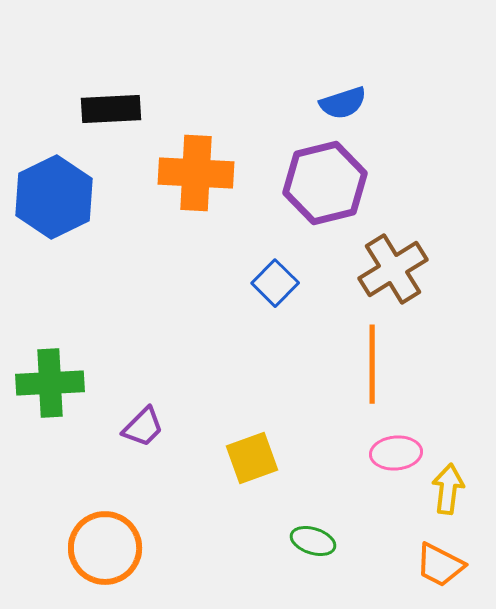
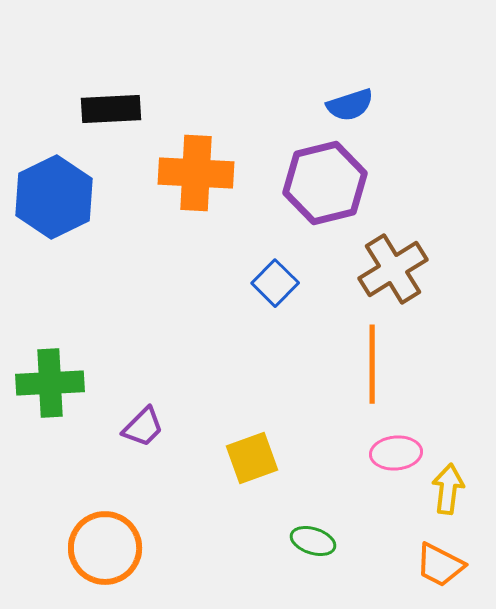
blue semicircle: moved 7 px right, 2 px down
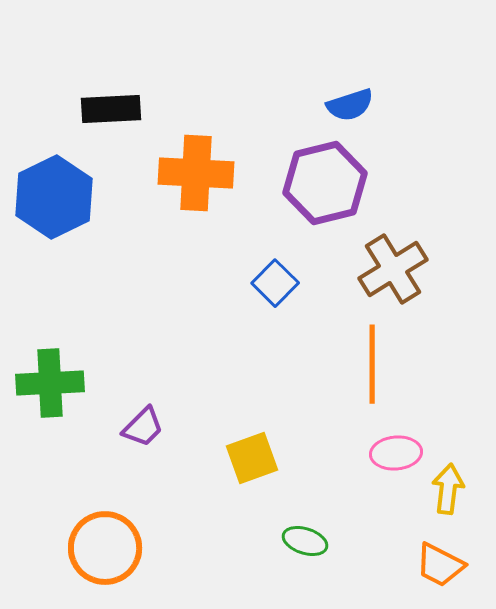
green ellipse: moved 8 px left
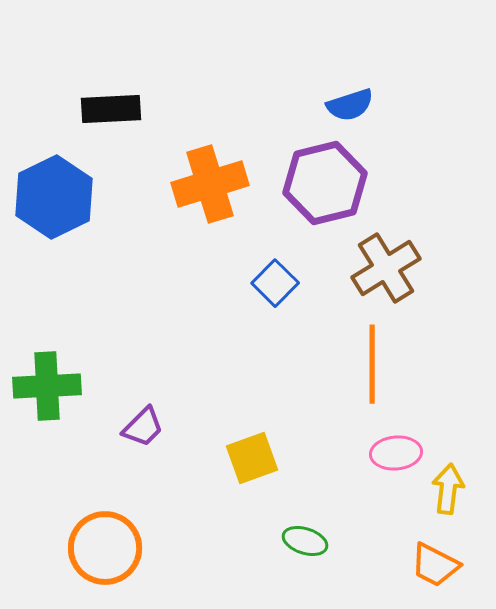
orange cross: moved 14 px right, 11 px down; rotated 20 degrees counterclockwise
brown cross: moved 7 px left, 1 px up
green cross: moved 3 px left, 3 px down
orange trapezoid: moved 5 px left
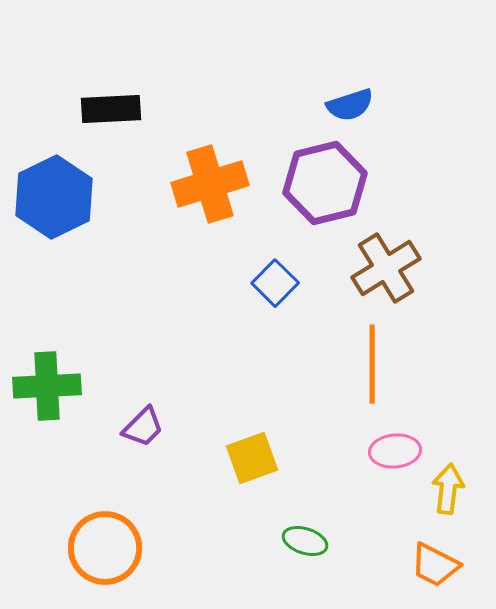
pink ellipse: moved 1 px left, 2 px up
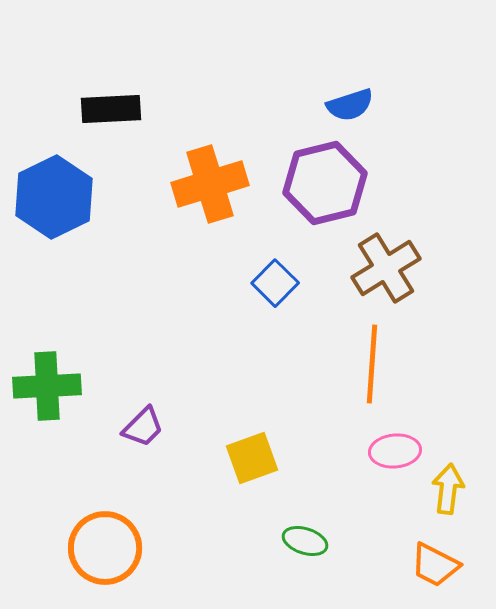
orange line: rotated 4 degrees clockwise
